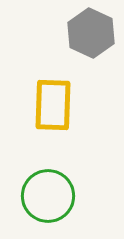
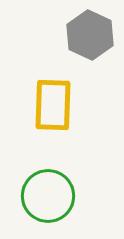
gray hexagon: moved 1 px left, 2 px down
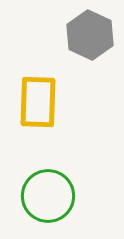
yellow rectangle: moved 15 px left, 3 px up
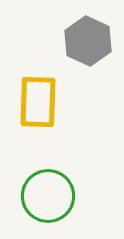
gray hexagon: moved 2 px left, 6 px down
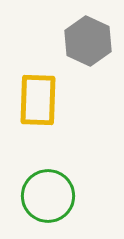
yellow rectangle: moved 2 px up
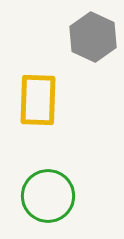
gray hexagon: moved 5 px right, 4 px up
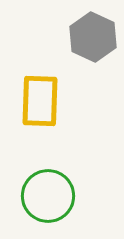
yellow rectangle: moved 2 px right, 1 px down
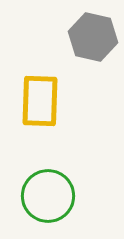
gray hexagon: rotated 12 degrees counterclockwise
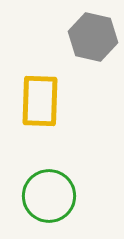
green circle: moved 1 px right
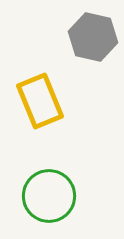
yellow rectangle: rotated 24 degrees counterclockwise
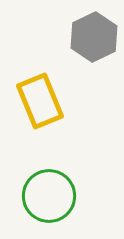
gray hexagon: moved 1 px right; rotated 21 degrees clockwise
